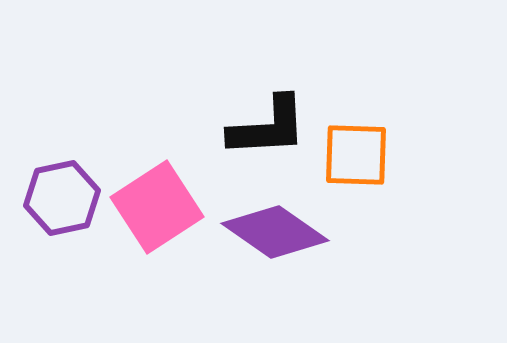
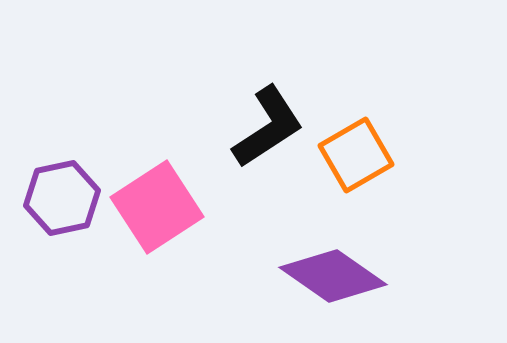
black L-shape: rotated 30 degrees counterclockwise
orange square: rotated 32 degrees counterclockwise
purple diamond: moved 58 px right, 44 px down
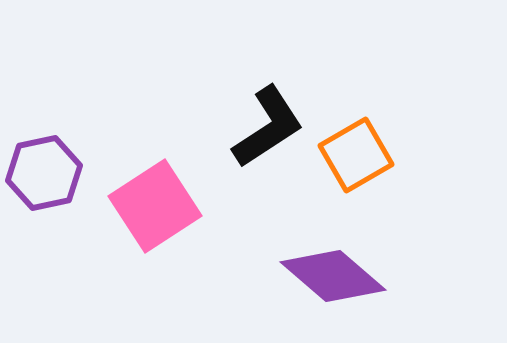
purple hexagon: moved 18 px left, 25 px up
pink square: moved 2 px left, 1 px up
purple diamond: rotated 6 degrees clockwise
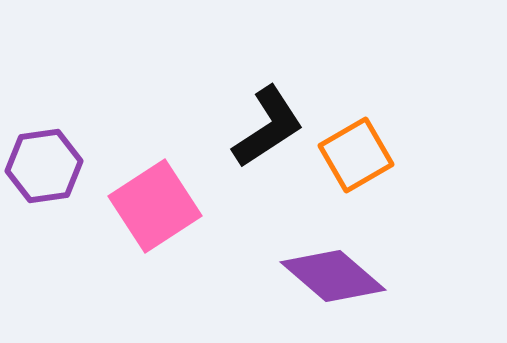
purple hexagon: moved 7 px up; rotated 4 degrees clockwise
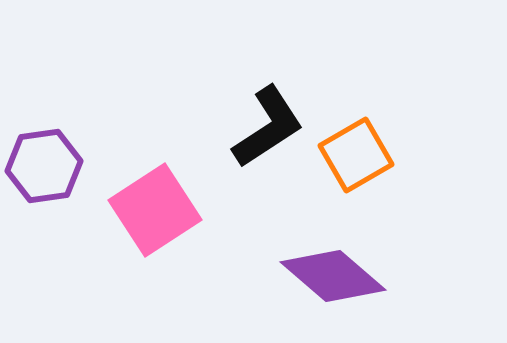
pink square: moved 4 px down
